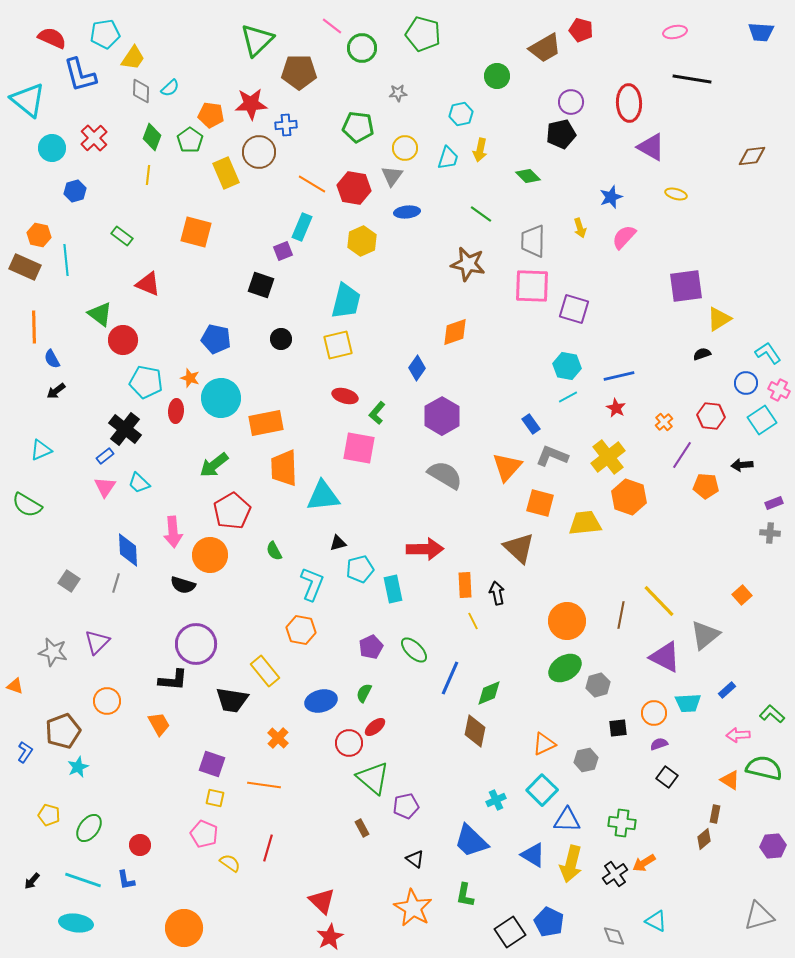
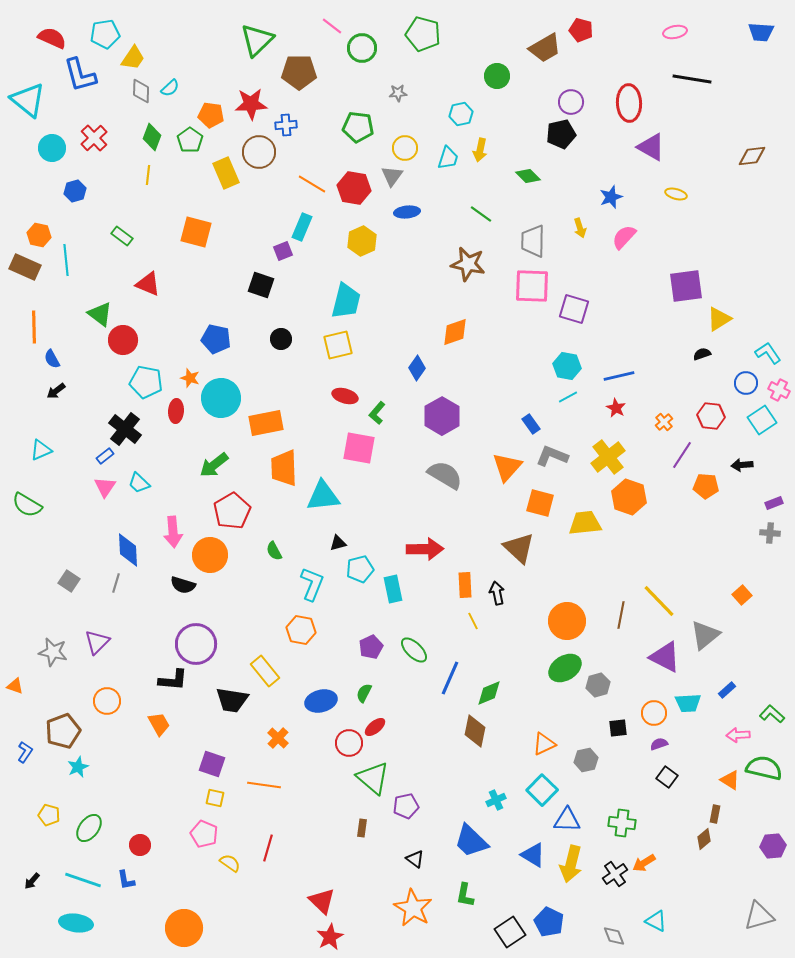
brown rectangle at (362, 828): rotated 36 degrees clockwise
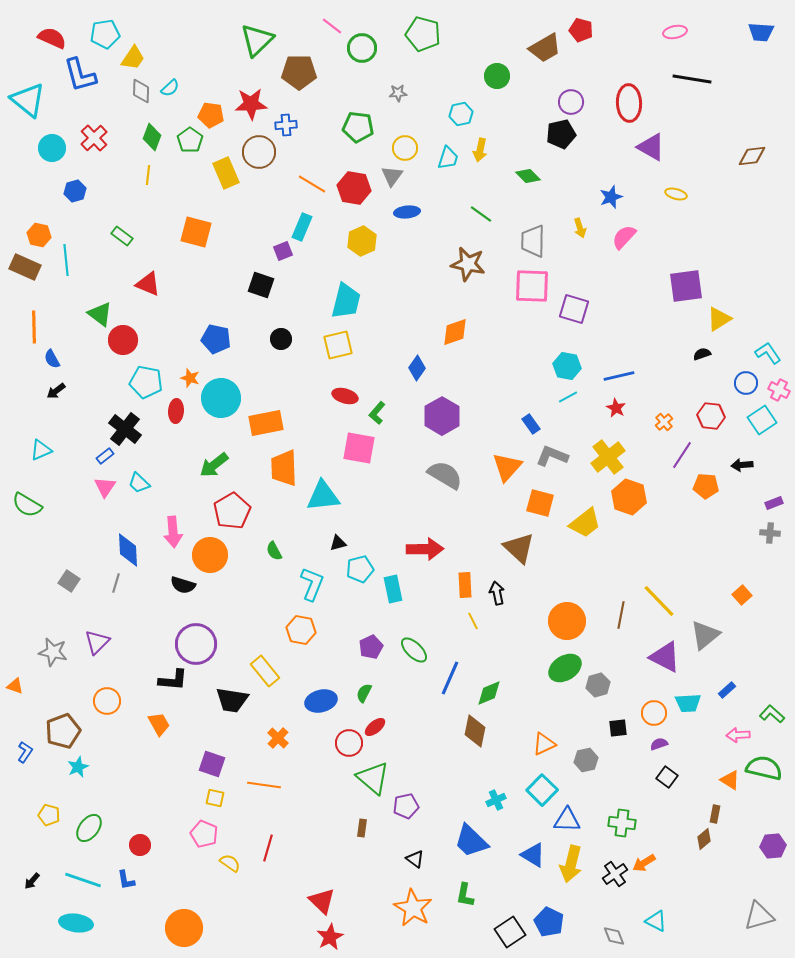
yellow trapezoid at (585, 523): rotated 148 degrees clockwise
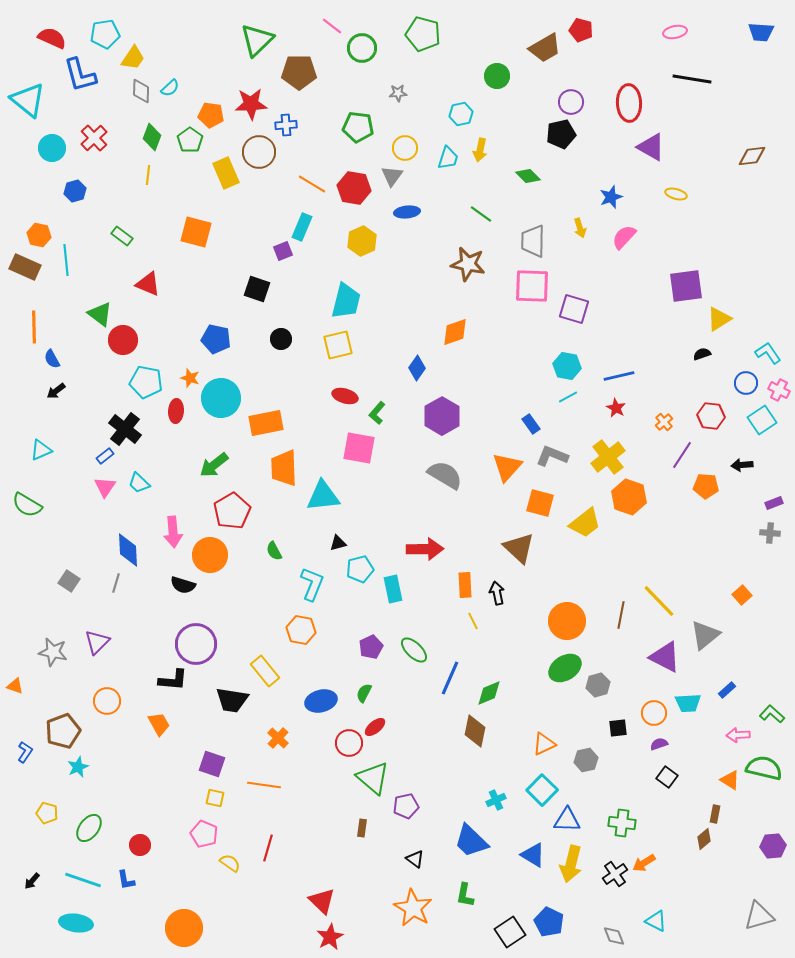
black square at (261, 285): moved 4 px left, 4 px down
yellow pentagon at (49, 815): moved 2 px left, 2 px up
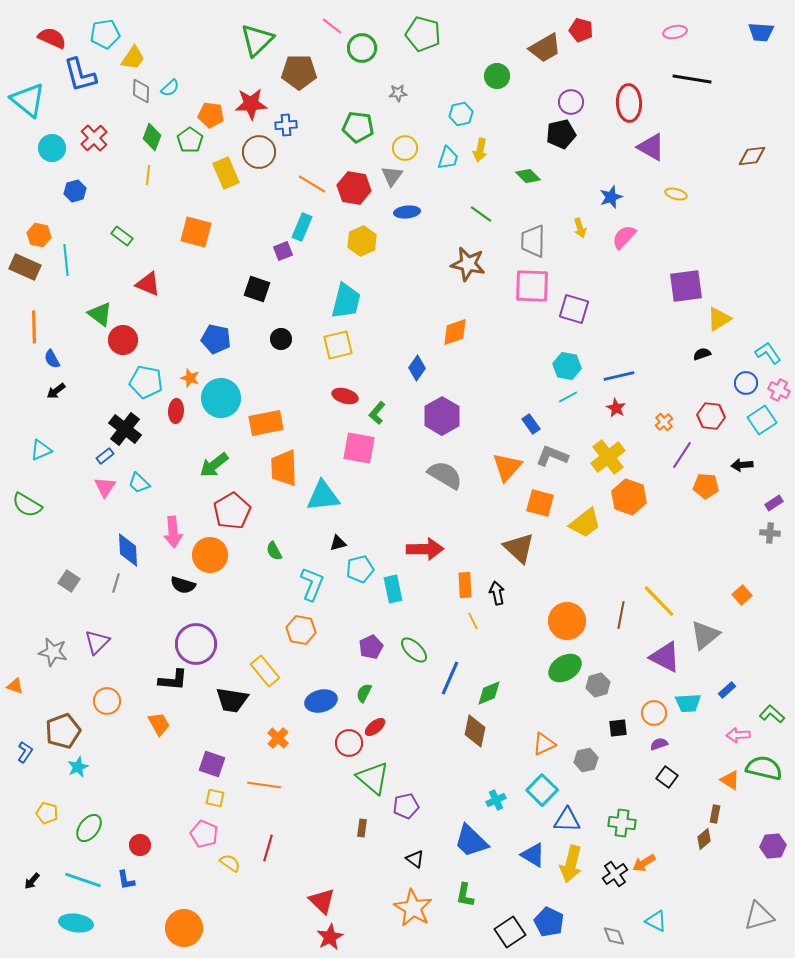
purple rectangle at (774, 503): rotated 12 degrees counterclockwise
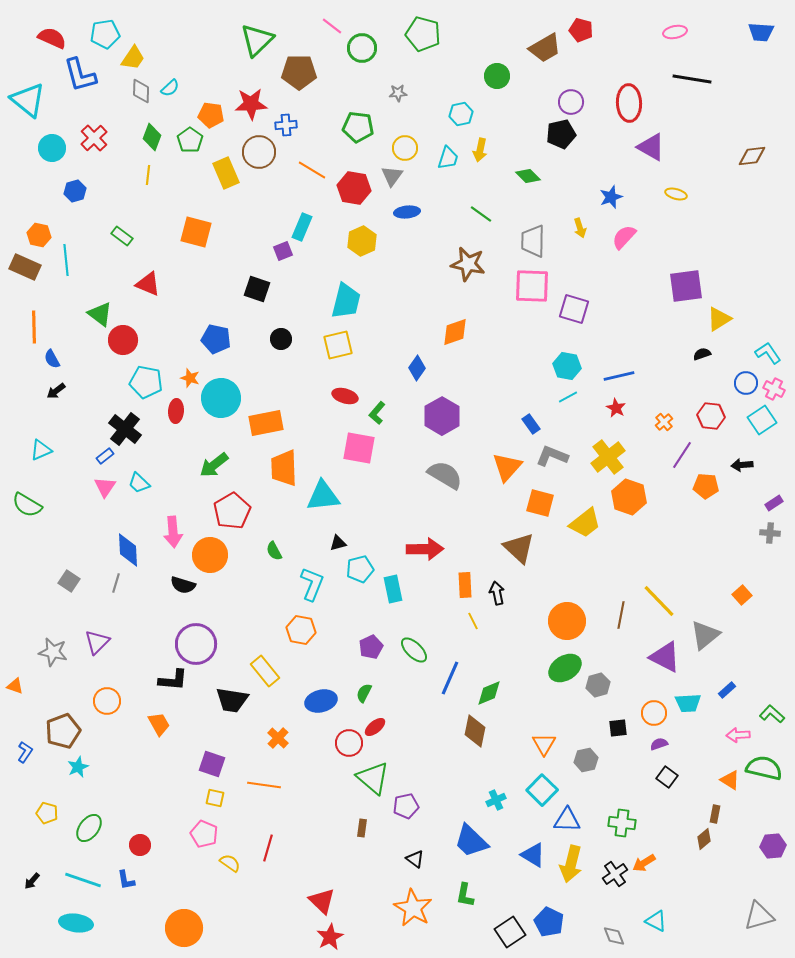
orange line at (312, 184): moved 14 px up
pink cross at (779, 390): moved 5 px left, 1 px up
orange triangle at (544, 744): rotated 35 degrees counterclockwise
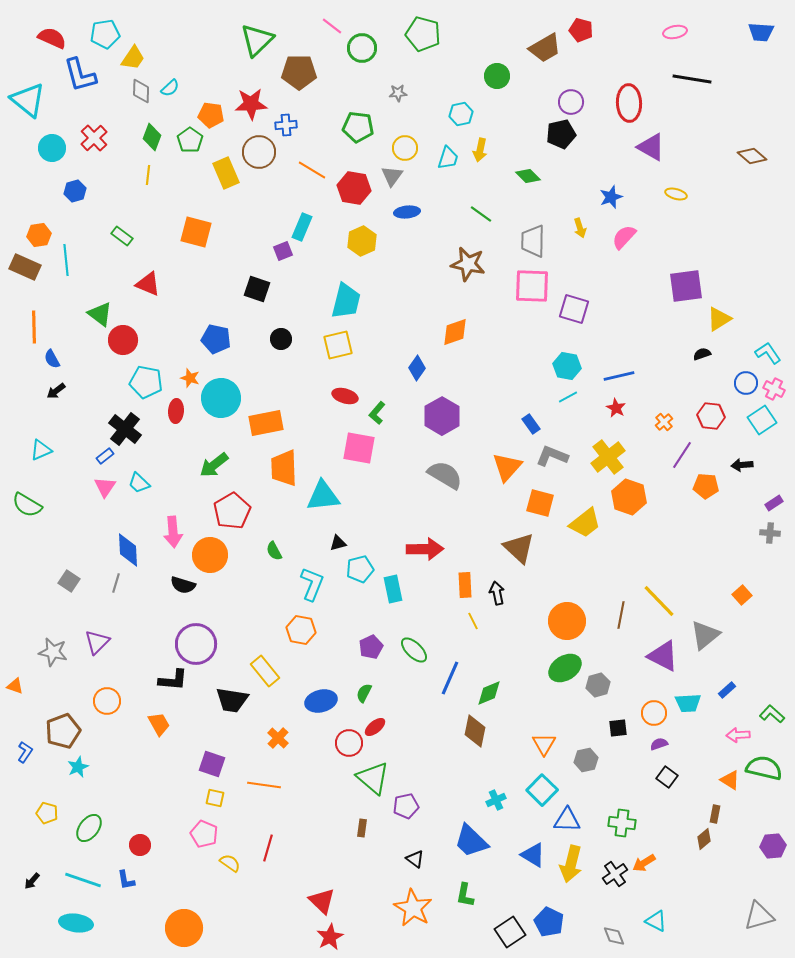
brown diamond at (752, 156): rotated 48 degrees clockwise
orange hexagon at (39, 235): rotated 20 degrees counterclockwise
purple triangle at (665, 657): moved 2 px left, 1 px up
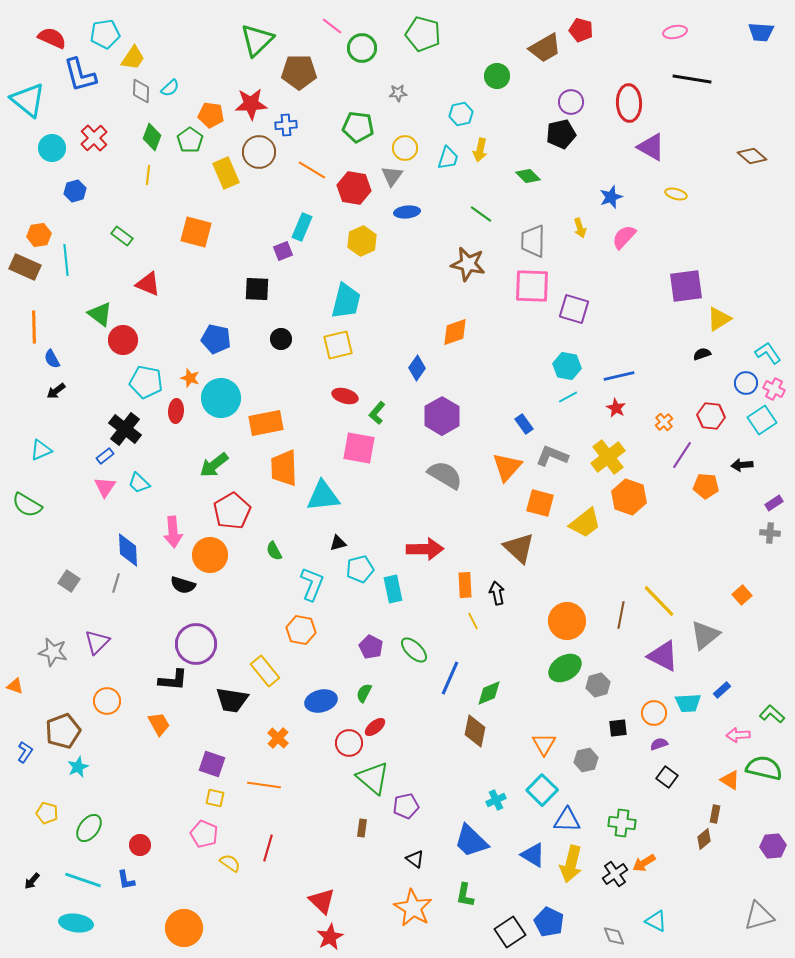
black square at (257, 289): rotated 16 degrees counterclockwise
blue rectangle at (531, 424): moved 7 px left
purple pentagon at (371, 647): rotated 20 degrees counterclockwise
blue rectangle at (727, 690): moved 5 px left
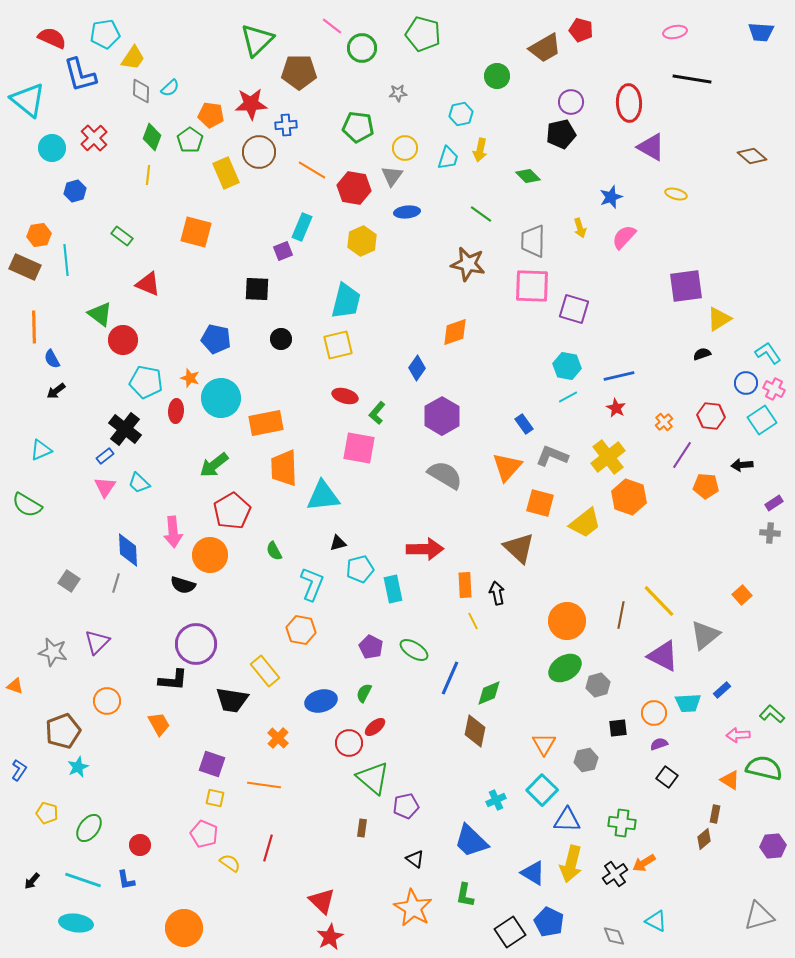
green ellipse at (414, 650): rotated 12 degrees counterclockwise
blue L-shape at (25, 752): moved 6 px left, 18 px down
blue triangle at (533, 855): moved 18 px down
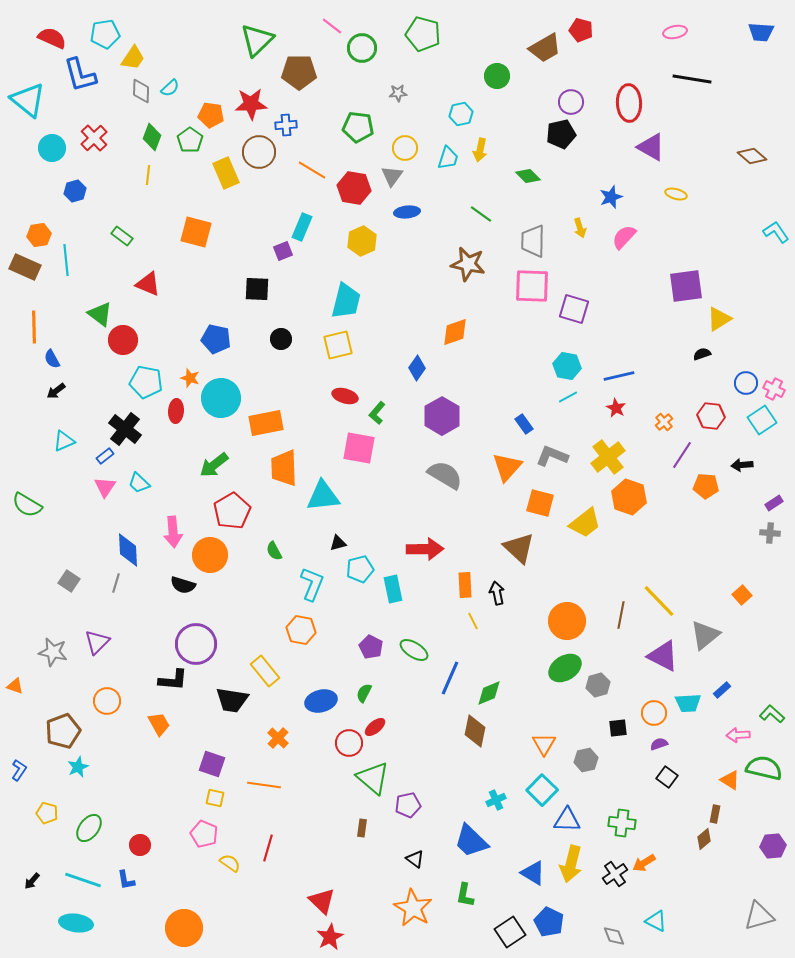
cyan L-shape at (768, 353): moved 8 px right, 121 px up
cyan triangle at (41, 450): moved 23 px right, 9 px up
purple pentagon at (406, 806): moved 2 px right, 1 px up
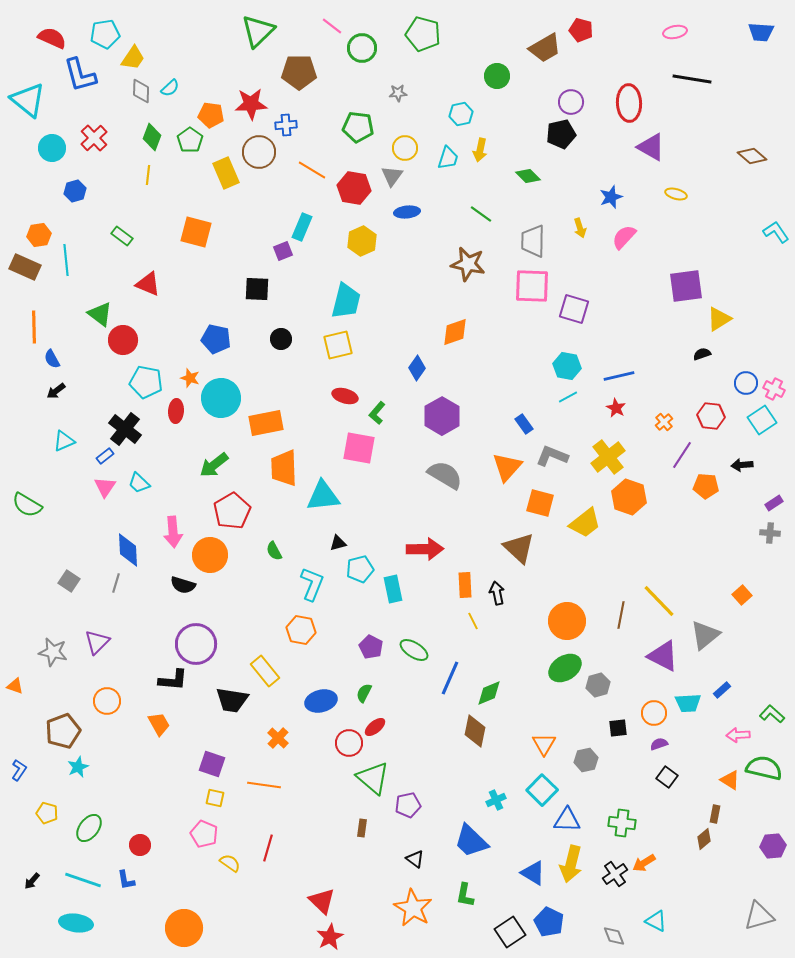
green triangle at (257, 40): moved 1 px right, 9 px up
